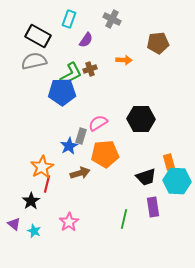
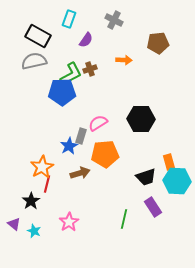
gray cross: moved 2 px right, 1 px down
purple rectangle: rotated 24 degrees counterclockwise
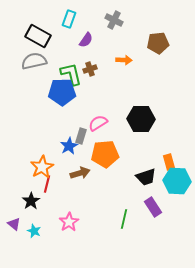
green L-shape: rotated 75 degrees counterclockwise
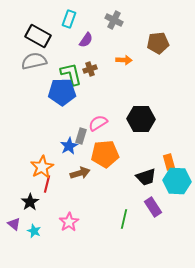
black star: moved 1 px left, 1 px down
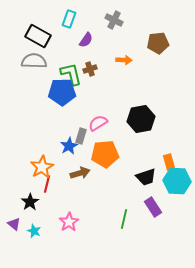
gray semicircle: rotated 15 degrees clockwise
black hexagon: rotated 12 degrees counterclockwise
